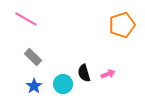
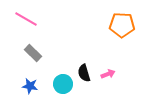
orange pentagon: rotated 20 degrees clockwise
gray rectangle: moved 4 px up
blue star: moved 4 px left; rotated 28 degrees counterclockwise
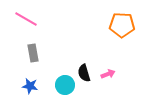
gray rectangle: rotated 36 degrees clockwise
cyan circle: moved 2 px right, 1 px down
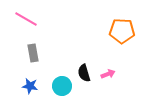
orange pentagon: moved 6 px down
cyan circle: moved 3 px left, 1 px down
